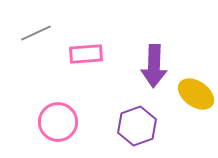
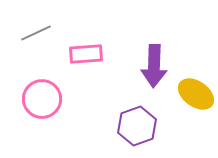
pink circle: moved 16 px left, 23 px up
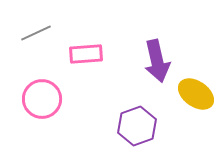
purple arrow: moved 3 px right, 5 px up; rotated 15 degrees counterclockwise
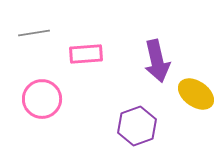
gray line: moved 2 px left; rotated 16 degrees clockwise
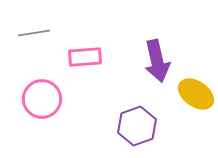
pink rectangle: moved 1 px left, 3 px down
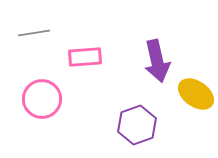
purple hexagon: moved 1 px up
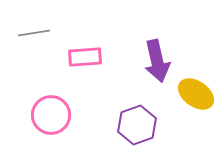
pink circle: moved 9 px right, 16 px down
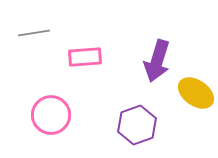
purple arrow: rotated 30 degrees clockwise
yellow ellipse: moved 1 px up
